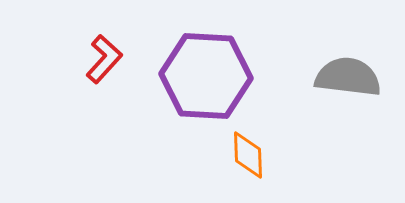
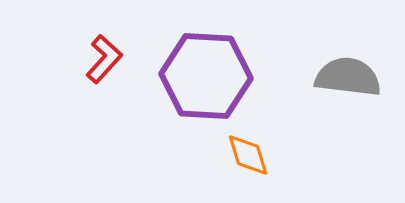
orange diamond: rotated 15 degrees counterclockwise
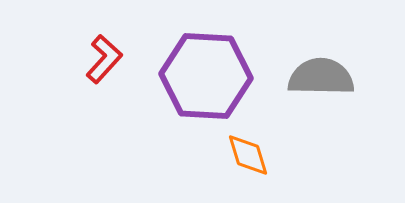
gray semicircle: moved 27 px left; rotated 6 degrees counterclockwise
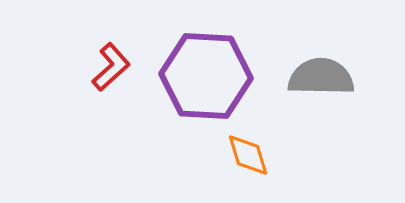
red L-shape: moved 7 px right, 8 px down; rotated 6 degrees clockwise
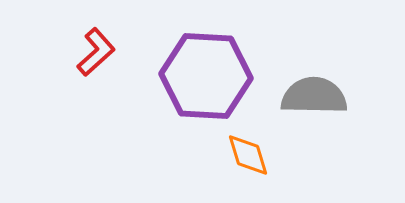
red L-shape: moved 15 px left, 15 px up
gray semicircle: moved 7 px left, 19 px down
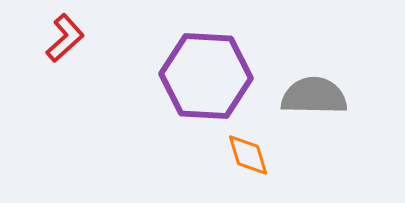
red L-shape: moved 31 px left, 14 px up
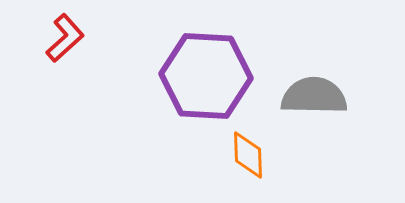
orange diamond: rotated 15 degrees clockwise
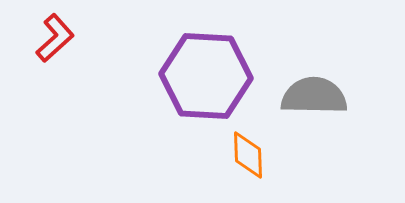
red L-shape: moved 10 px left
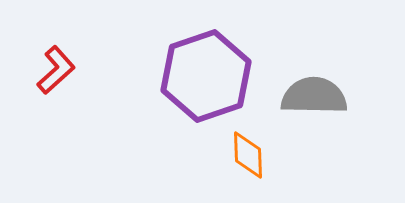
red L-shape: moved 1 px right, 32 px down
purple hexagon: rotated 22 degrees counterclockwise
